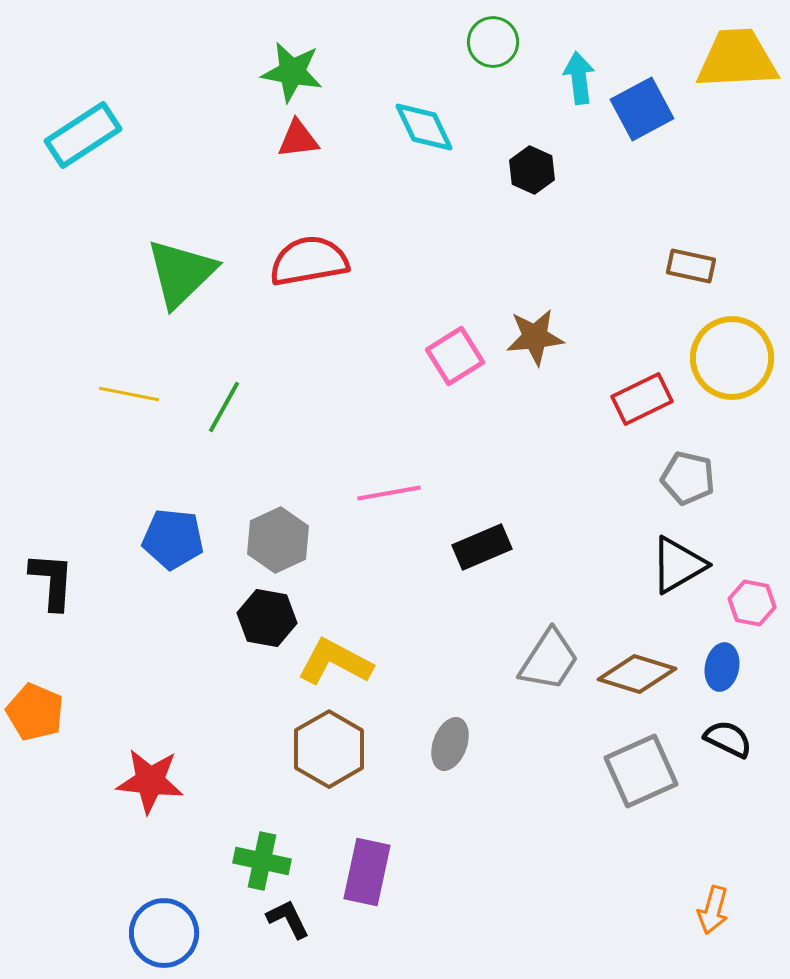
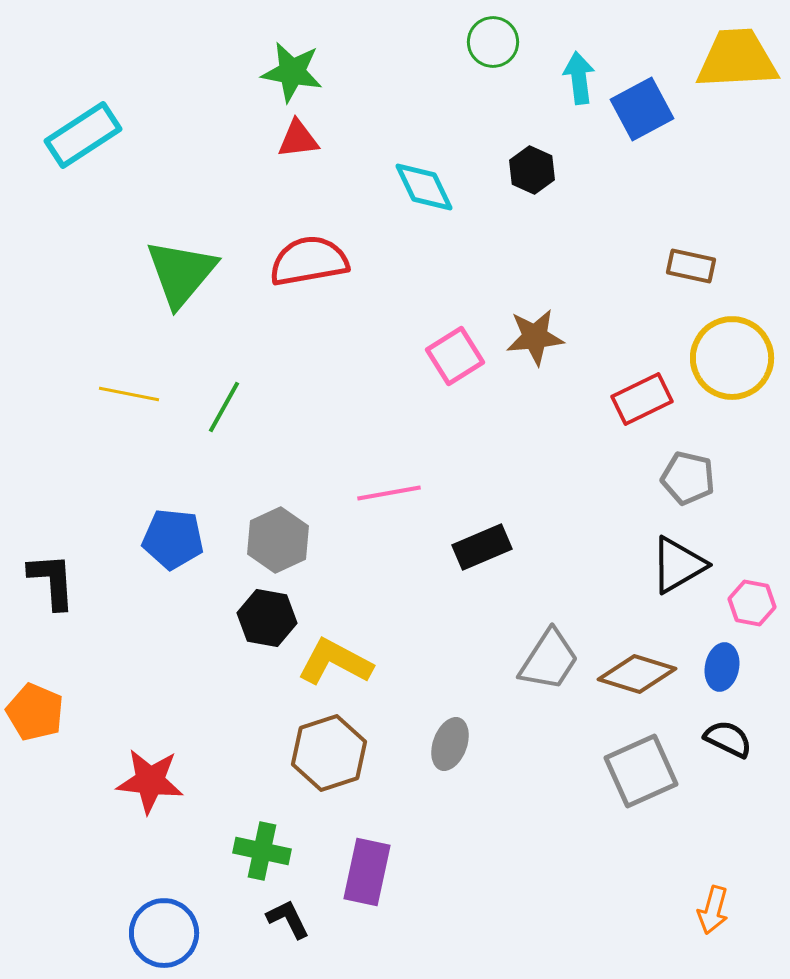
cyan diamond at (424, 127): moved 60 px down
green triangle at (181, 273): rotated 6 degrees counterclockwise
black L-shape at (52, 581): rotated 8 degrees counterclockwise
brown hexagon at (329, 749): moved 4 px down; rotated 12 degrees clockwise
green cross at (262, 861): moved 10 px up
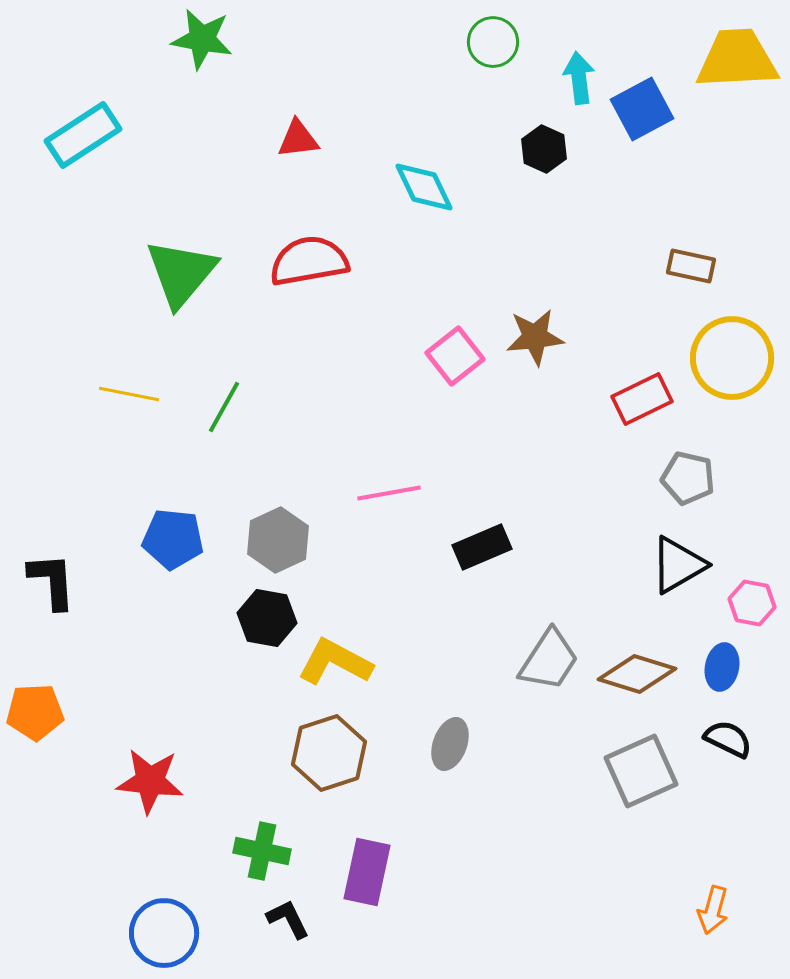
green star at (292, 72): moved 90 px left, 33 px up
black hexagon at (532, 170): moved 12 px right, 21 px up
pink square at (455, 356): rotated 6 degrees counterclockwise
orange pentagon at (35, 712): rotated 26 degrees counterclockwise
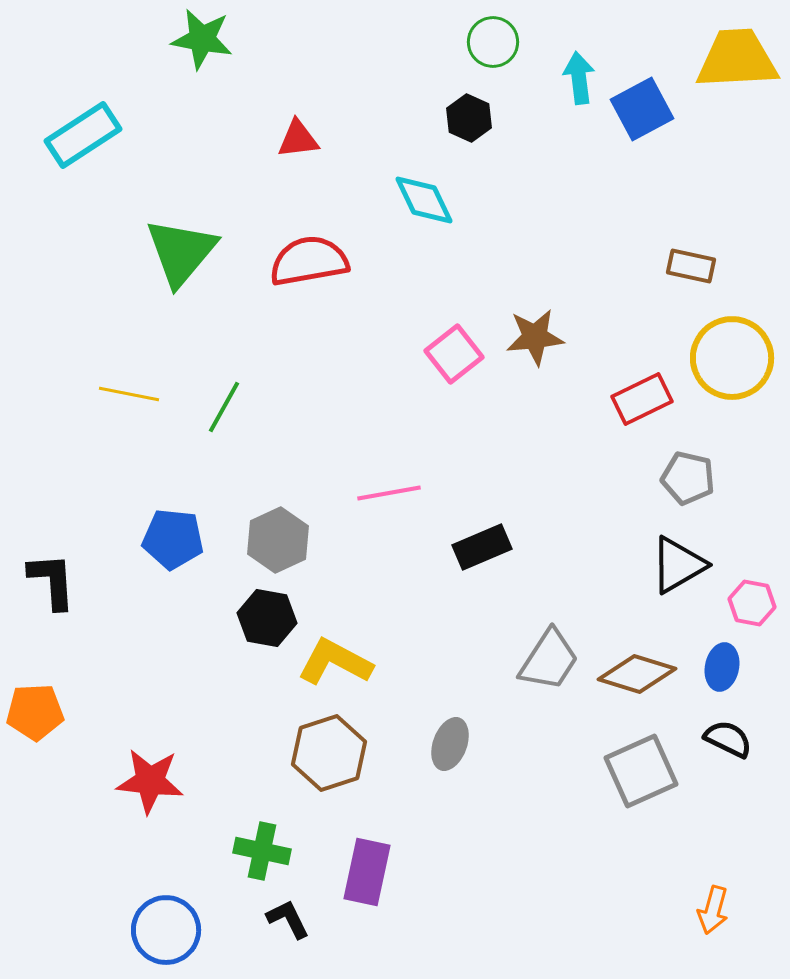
black hexagon at (544, 149): moved 75 px left, 31 px up
cyan diamond at (424, 187): moved 13 px down
green triangle at (181, 273): moved 21 px up
pink square at (455, 356): moved 1 px left, 2 px up
blue circle at (164, 933): moved 2 px right, 3 px up
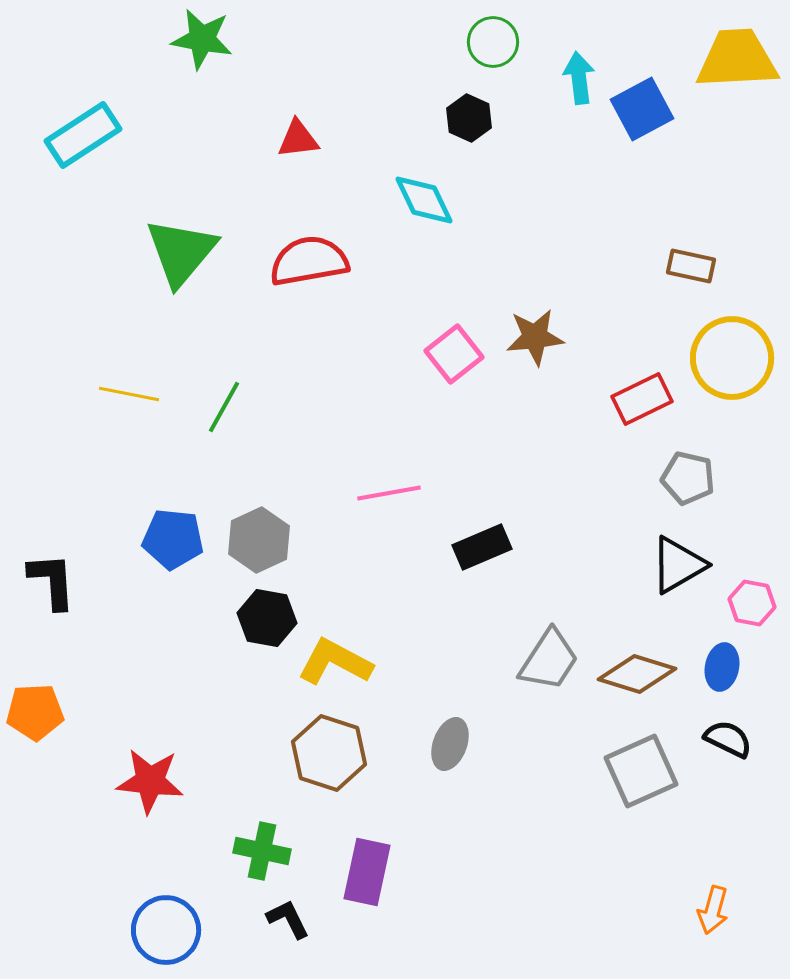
gray hexagon at (278, 540): moved 19 px left
brown hexagon at (329, 753): rotated 24 degrees counterclockwise
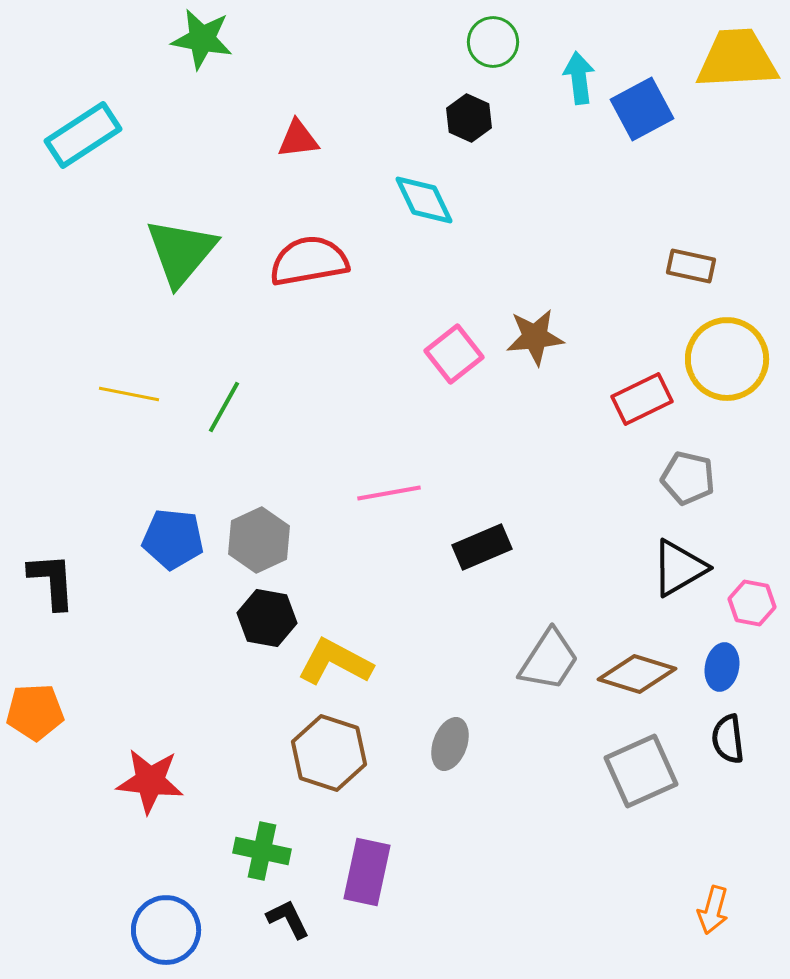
yellow circle at (732, 358): moved 5 px left, 1 px down
black triangle at (678, 565): moved 1 px right, 3 px down
black semicircle at (728, 739): rotated 123 degrees counterclockwise
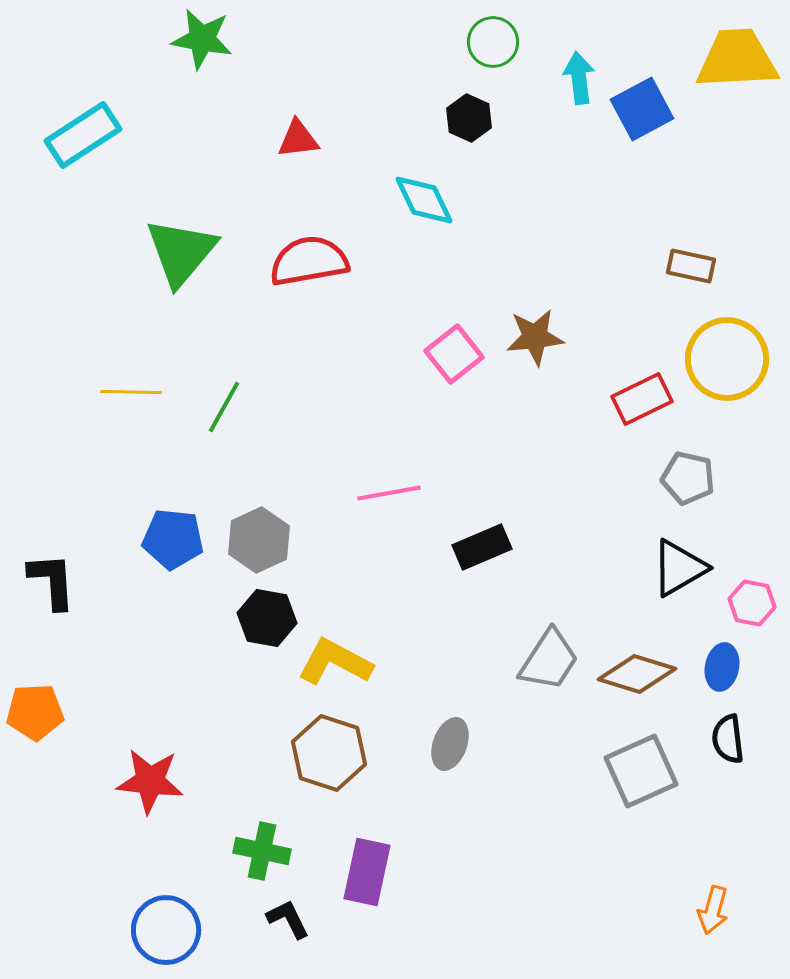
yellow line at (129, 394): moved 2 px right, 2 px up; rotated 10 degrees counterclockwise
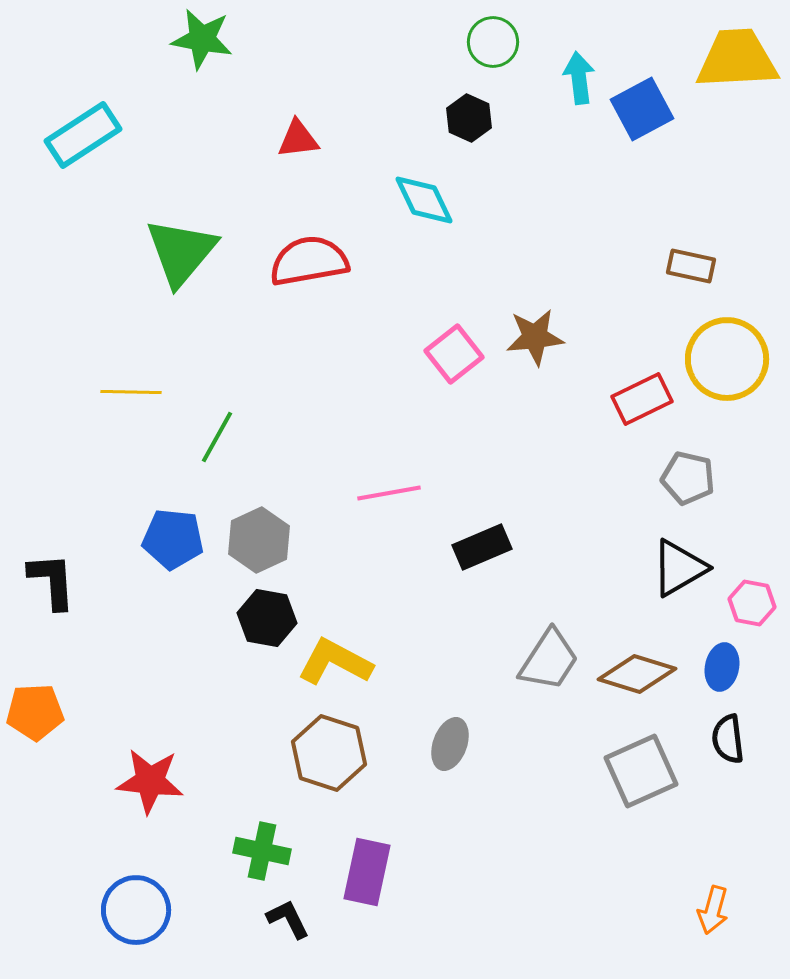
green line at (224, 407): moved 7 px left, 30 px down
blue circle at (166, 930): moved 30 px left, 20 px up
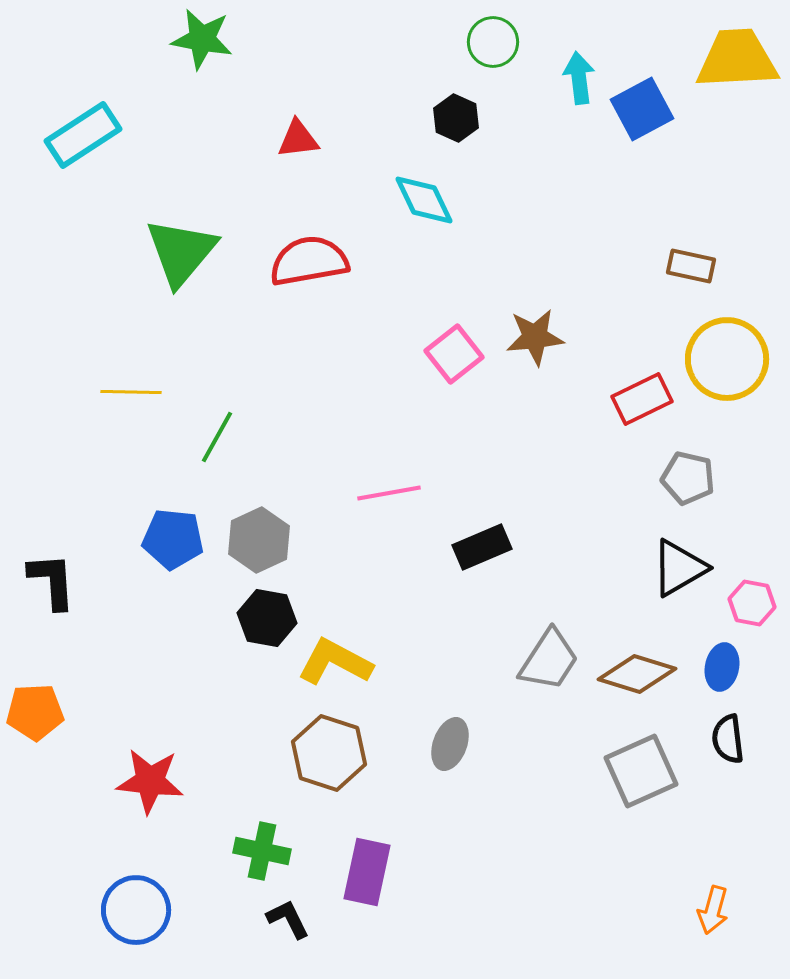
black hexagon at (469, 118): moved 13 px left
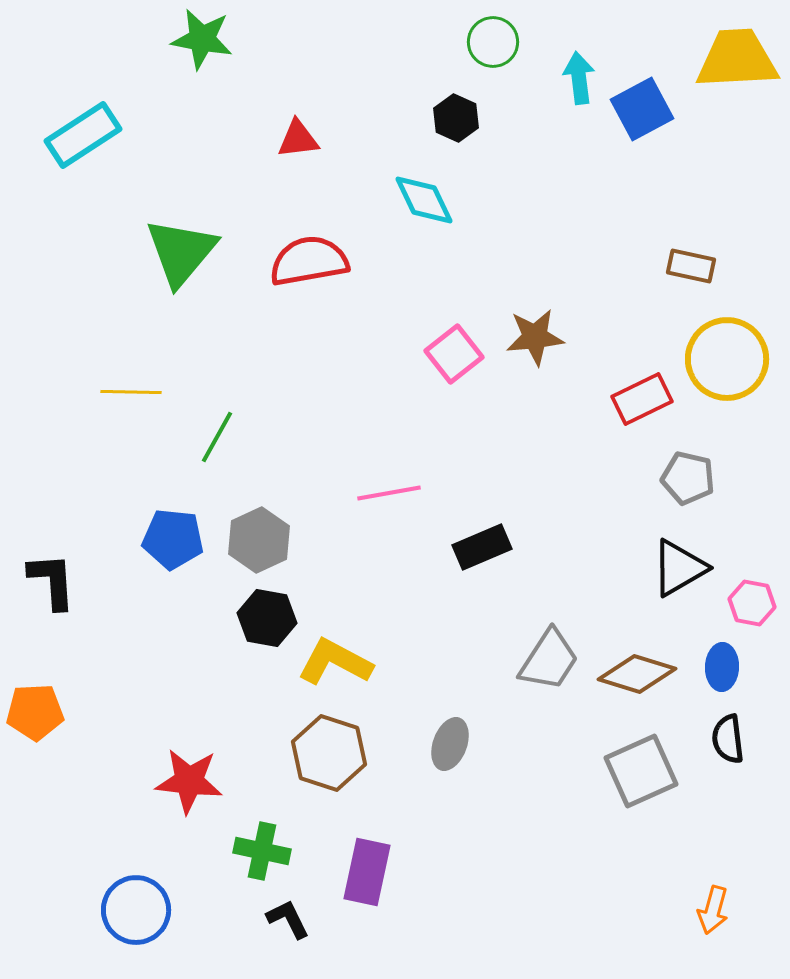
blue ellipse at (722, 667): rotated 9 degrees counterclockwise
red star at (150, 781): moved 39 px right
